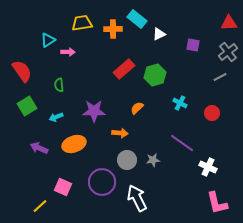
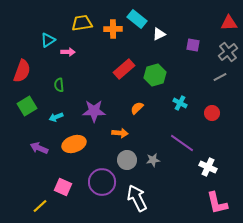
red semicircle: rotated 55 degrees clockwise
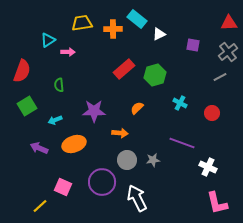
cyan arrow: moved 1 px left, 3 px down
purple line: rotated 15 degrees counterclockwise
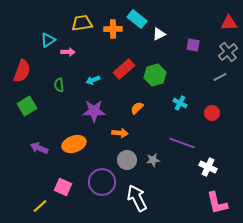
cyan arrow: moved 38 px right, 40 px up
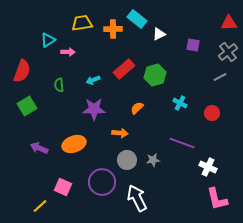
purple star: moved 2 px up
pink L-shape: moved 4 px up
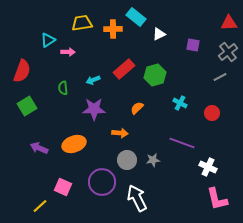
cyan rectangle: moved 1 px left, 2 px up
green semicircle: moved 4 px right, 3 px down
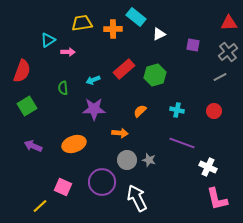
cyan cross: moved 3 px left, 7 px down; rotated 16 degrees counterclockwise
orange semicircle: moved 3 px right, 3 px down
red circle: moved 2 px right, 2 px up
purple arrow: moved 6 px left, 2 px up
gray star: moved 4 px left; rotated 24 degrees clockwise
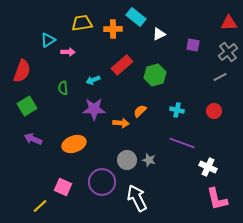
red rectangle: moved 2 px left, 4 px up
orange arrow: moved 1 px right, 10 px up
purple arrow: moved 7 px up
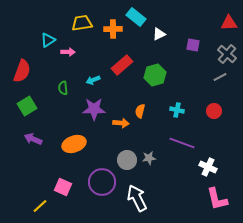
gray cross: moved 1 px left, 2 px down; rotated 12 degrees counterclockwise
orange semicircle: rotated 32 degrees counterclockwise
gray star: moved 2 px up; rotated 24 degrees counterclockwise
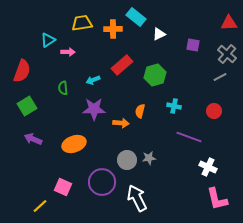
cyan cross: moved 3 px left, 4 px up
purple line: moved 7 px right, 6 px up
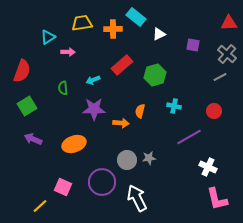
cyan triangle: moved 3 px up
purple line: rotated 50 degrees counterclockwise
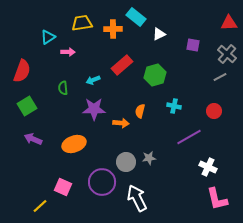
gray circle: moved 1 px left, 2 px down
